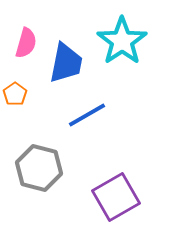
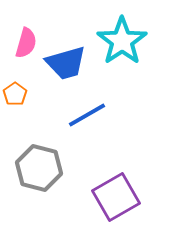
blue trapezoid: rotated 63 degrees clockwise
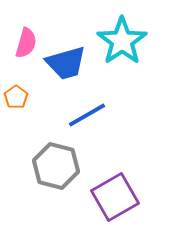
orange pentagon: moved 1 px right, 3 px down
gray hexagon: moved 17 px right, 2 px up
purple square: moved 1 px left
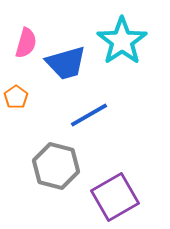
blue line: moved 2 px right
